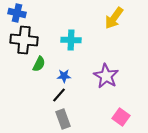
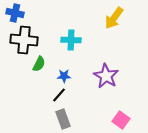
blue cross: moved 2 px left
pink square: moved 3 px down
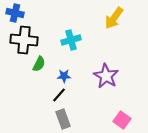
cyan cross: rotated 18 degrees counterclockwise
pink square: moved 1 px right
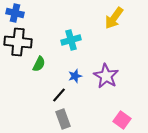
black cross: moved 6 px left, 2 px down
blue star: moved 11 px right; rotated 16 degrees counterclockwise
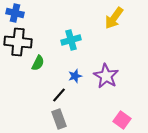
green semicircle: moved 1 px left, 1 px up
gray rectangle: moved 4 px left
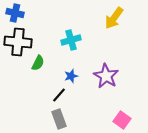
blue star: moved 4 px left
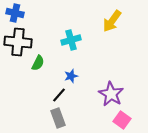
yellow arrow: moved 2 px left, 3 px down
purple star: moved 5 px right, 18 px down
gray rectangle: moved 1 px left, 1 px up
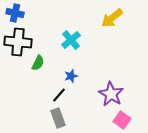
yellow arrow: moved 3 px up; rotated 15 degrees clockwise
cyan cross: rotated 24 degrees counterclockwise
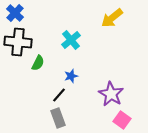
blue cross: rotated 30 degrees clockwise
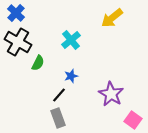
blue cross: moved 1 px right
black cross: rotated 24 degrees clockwise
pink square: moved 11 px right
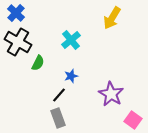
yellow arrow: rotated 20 degrees counterclockwise
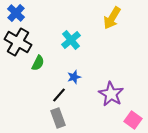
blue star: moved 3 px right, 1 px down
